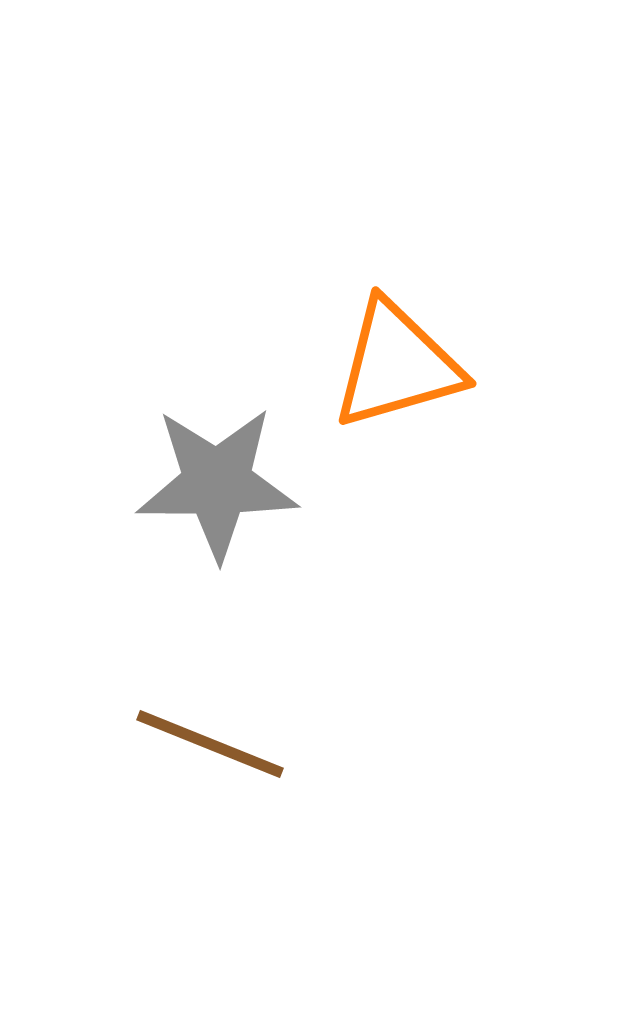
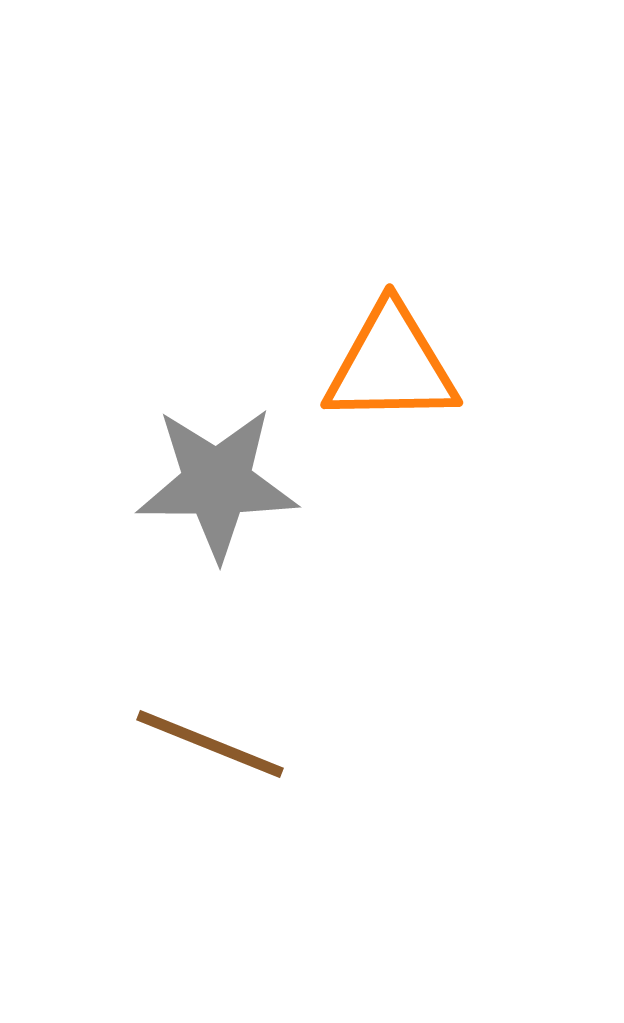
orange triangle: moved 6 px left; rotated 15 degrees clockwise
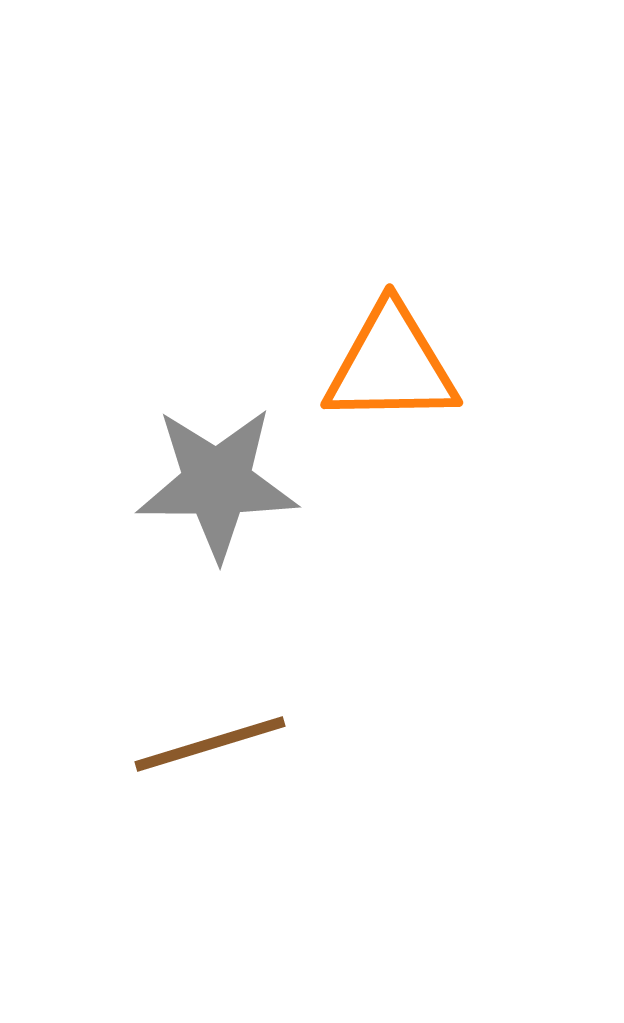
brown line: rotated 39 degrees counterclockwise
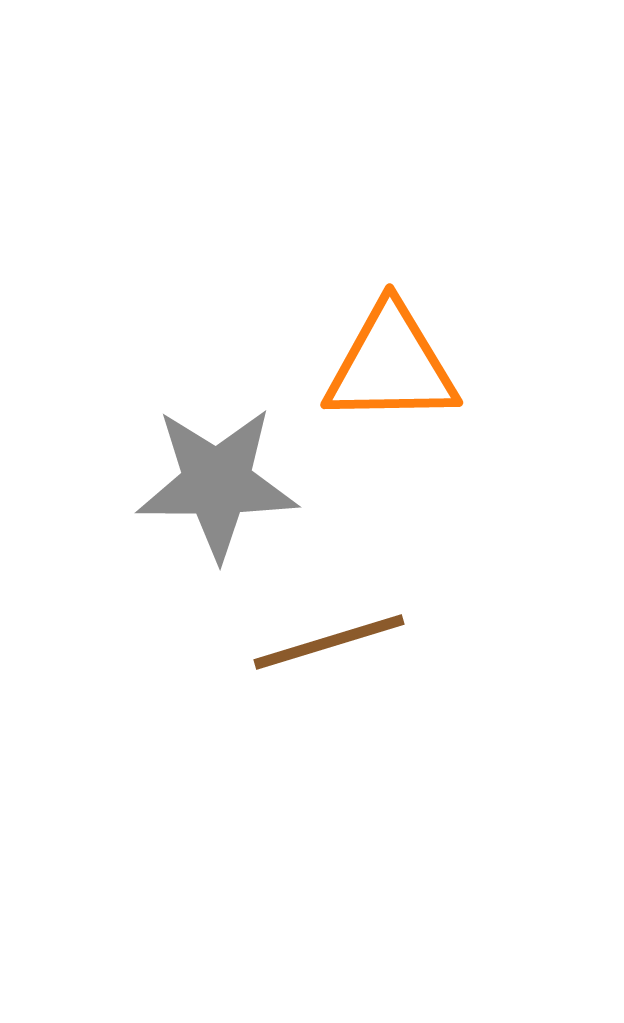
brown line: moved 119 px right, 102 px up
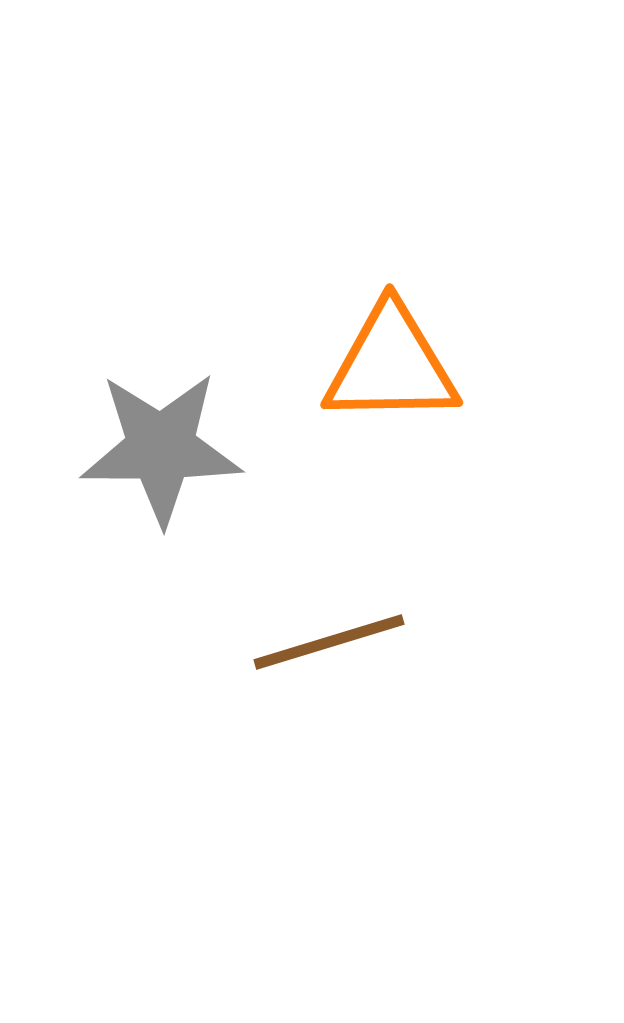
gray star: moved 56 px left, 35 px up
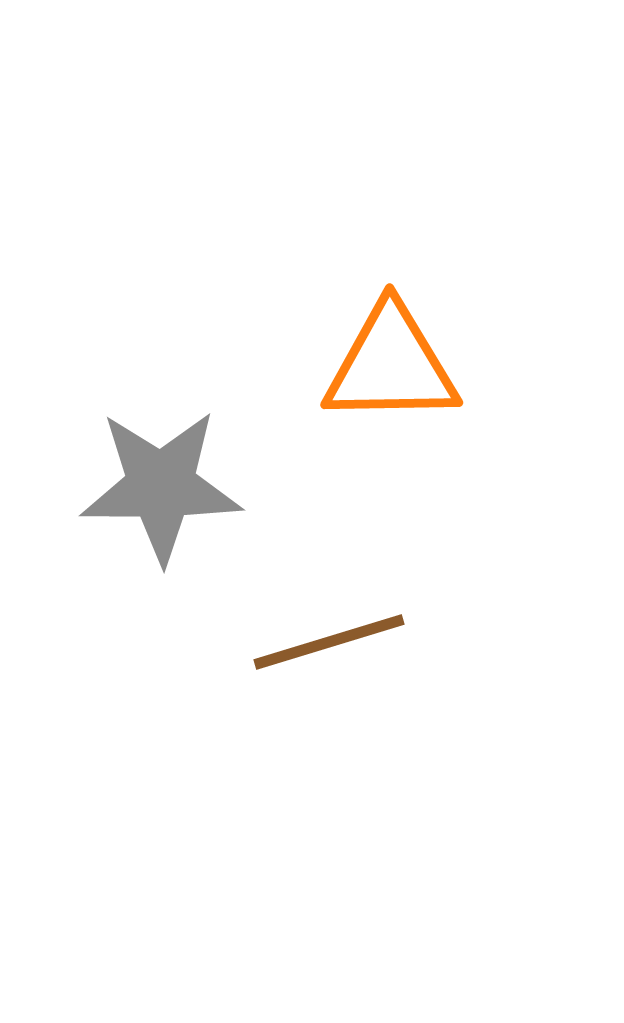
gray star: moved 38 px down
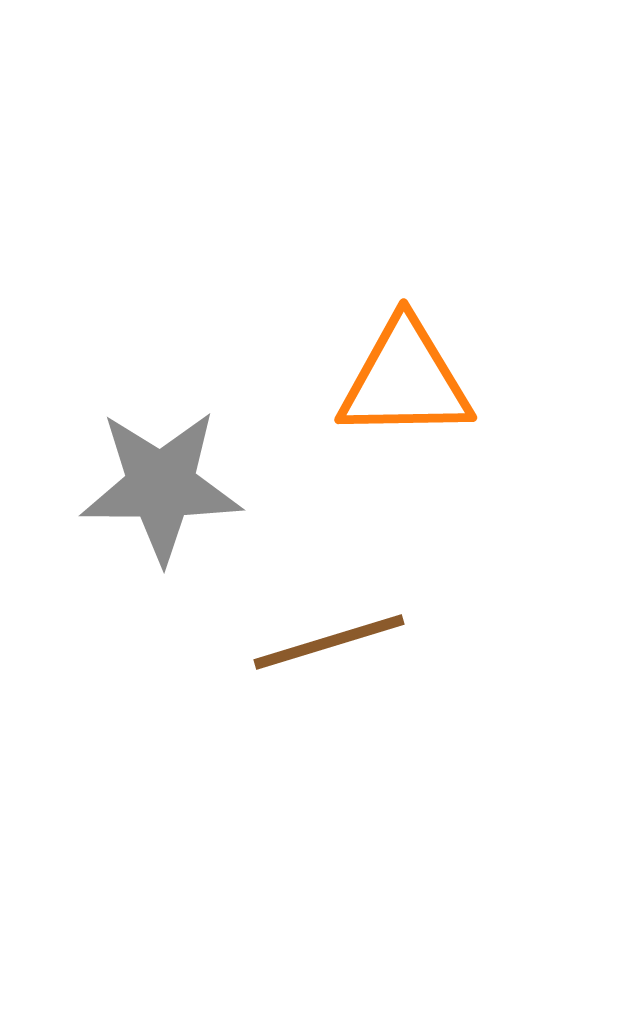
orange triangle: moved 14 px right, 15 px down
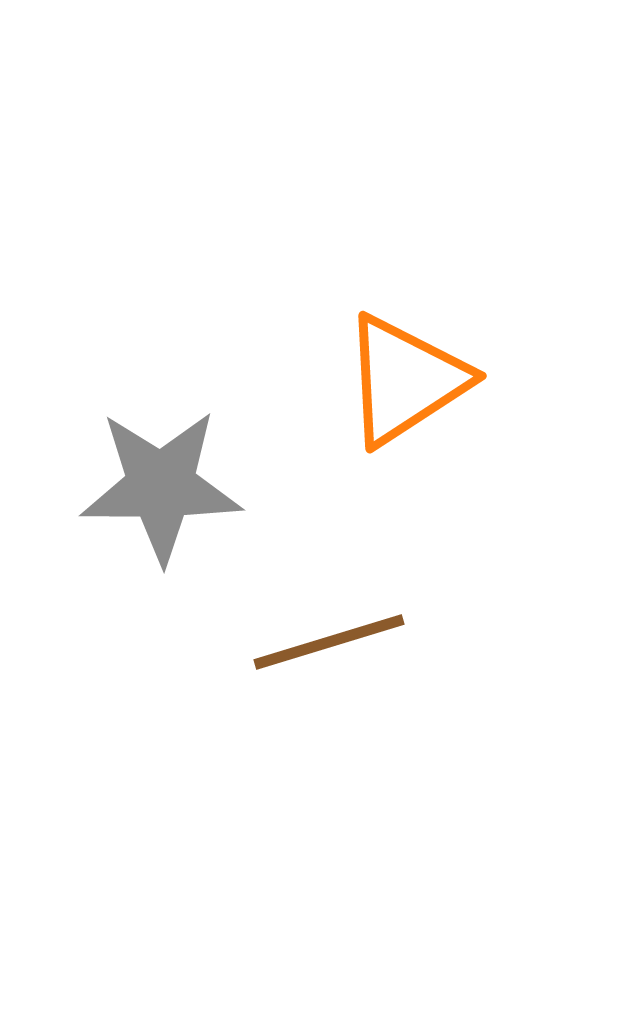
orange triangle: rotated 32 degrees counterclockwise
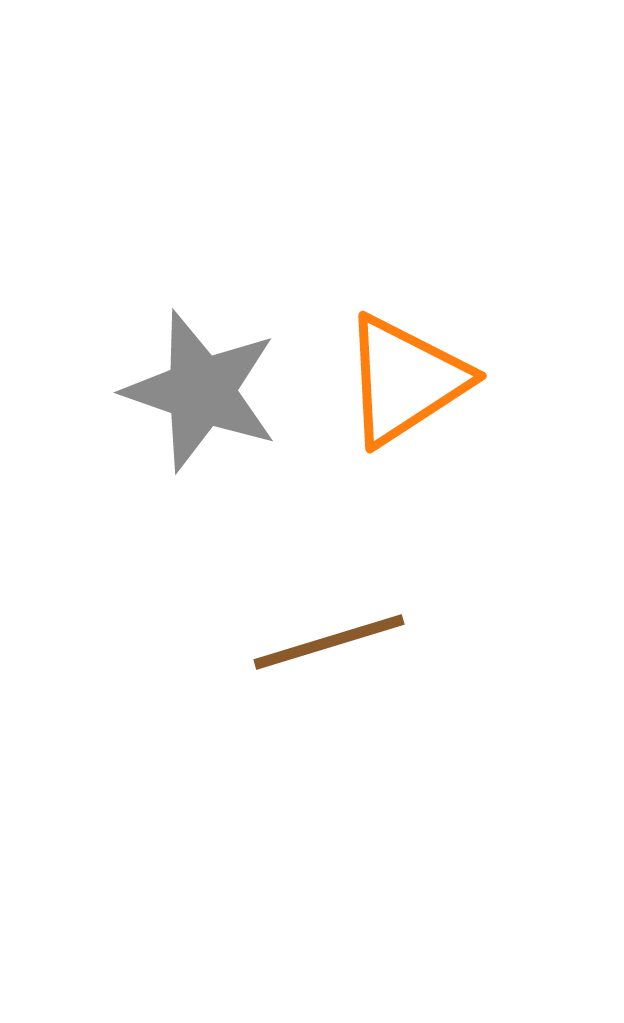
gray star: moved 40 px right, 95 px up; rotated 19 degrees clockwise
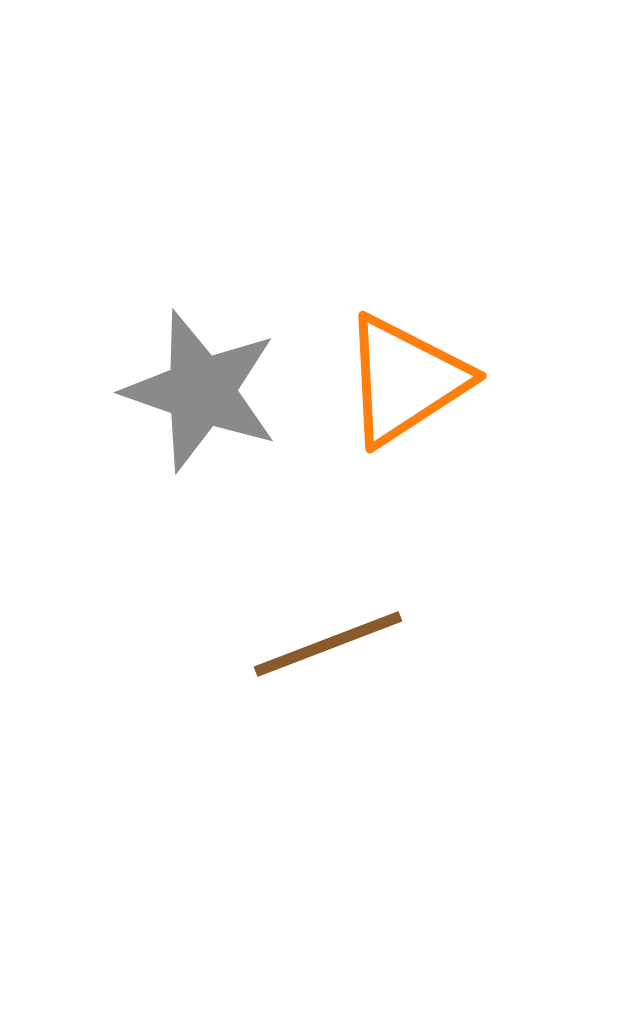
brown line: moved 1 px left, 2 px down; rotated 4 degrees counterclockwise
